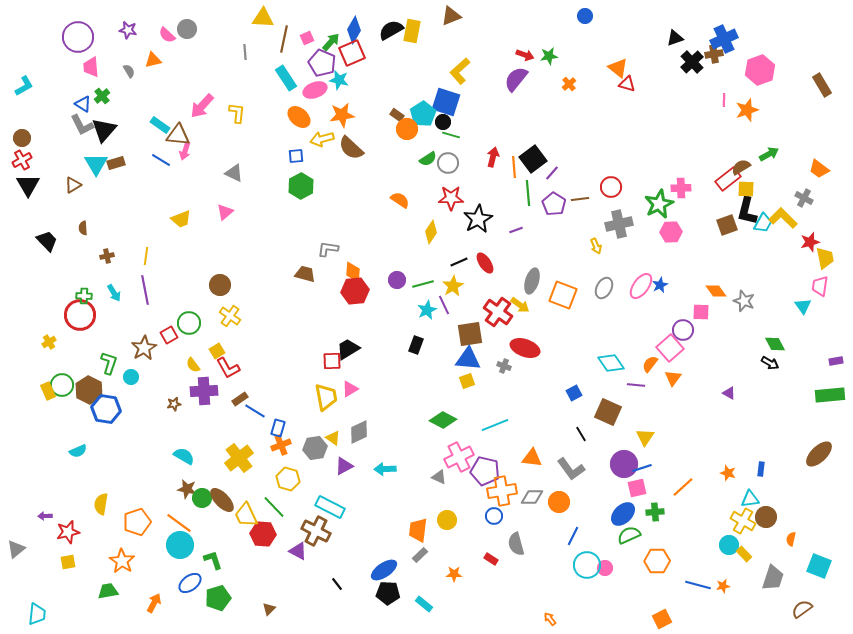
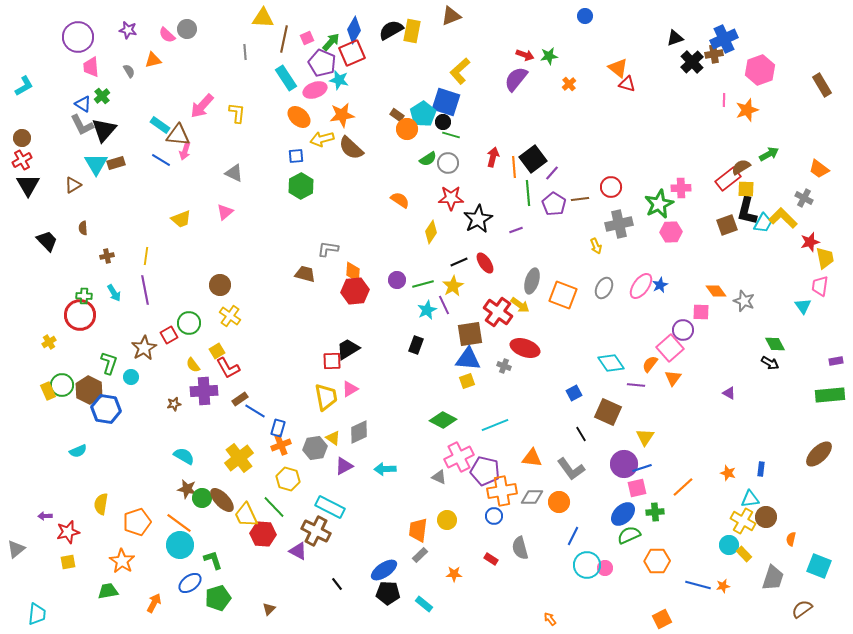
gray semicircle at (516, 544): moved 4 px right, 4 px down
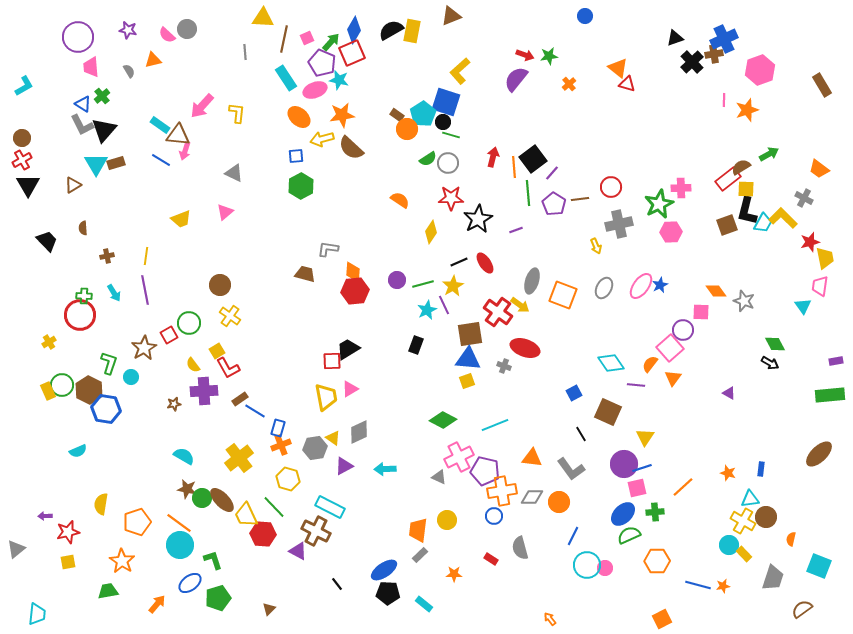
orange arrow at (154, 603): moved 3 px right, 1 px down; rotated 12 degrees clockwise
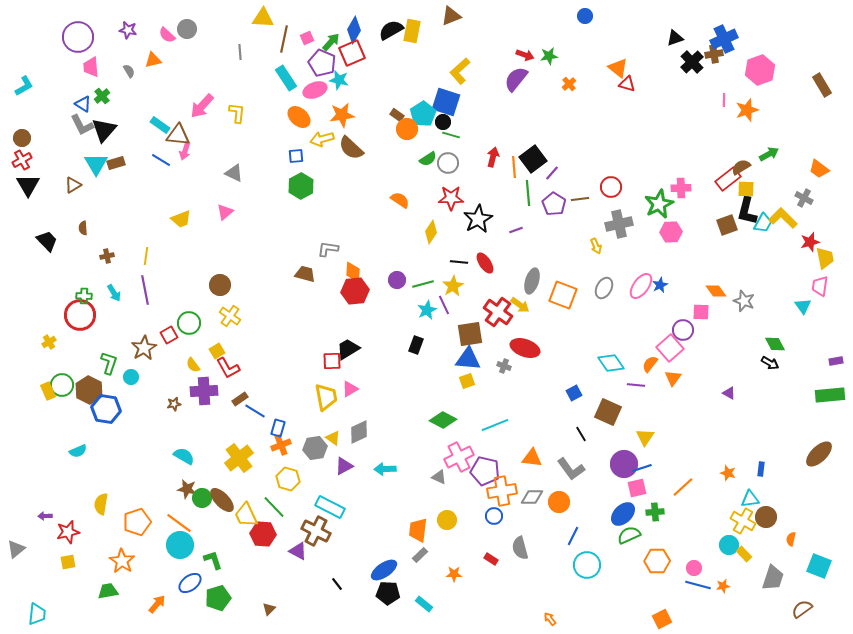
gray line at (245, 52): moved 5 px left
black line at (459, 262): rotated 30 degrees clockwise
pink circle at (605, 568): moved 89 px right
